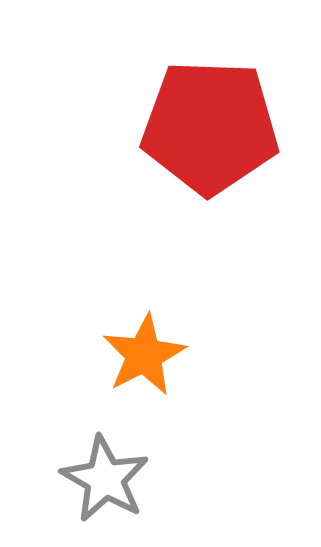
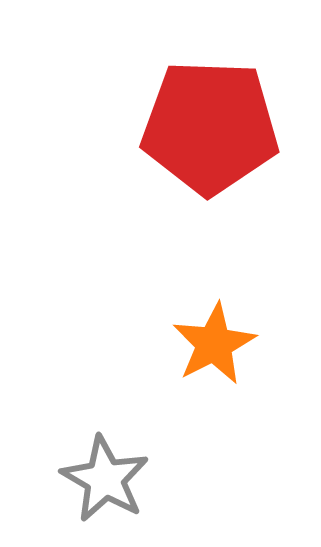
orange star: moved 70 px right, 11 px up
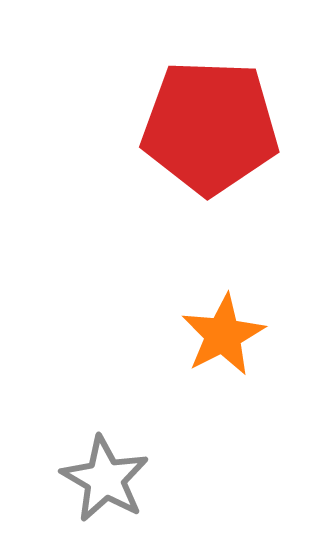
orange star: moved 9 px right, 9 px up
